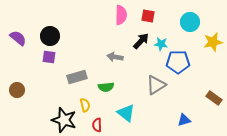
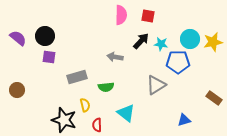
cyan circle: moved 17 px down
black circle: moved 5 px left
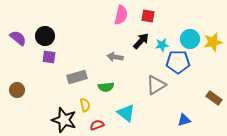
pink semicircle: rotated 12 degrees clockwise
cyan star: moved 1 px right, 1 px down; rotated 16 degrees counterclockwise
red semicircle: rotated 72 degrees clockwise
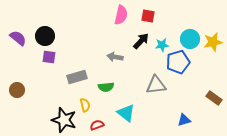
blue pentagon: rotated 15 degrees counterclockwise
gray triangle: rotated 25 degrees clockwise
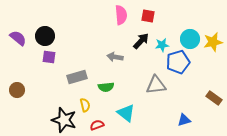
pink semicircle: rotated 18 degrees counterclockwise
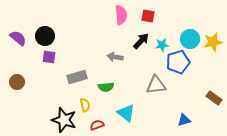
brown circle: moved 8 px up
